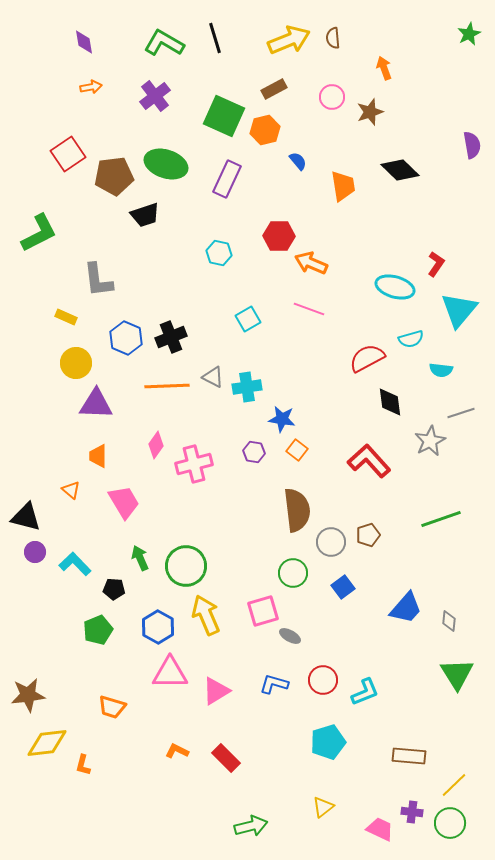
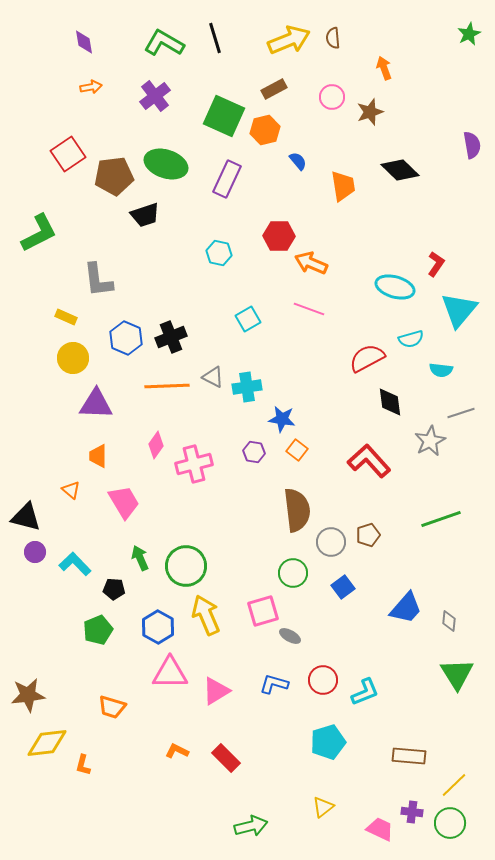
yellow circle at (76, 363): moved 3 px left, 5 px up
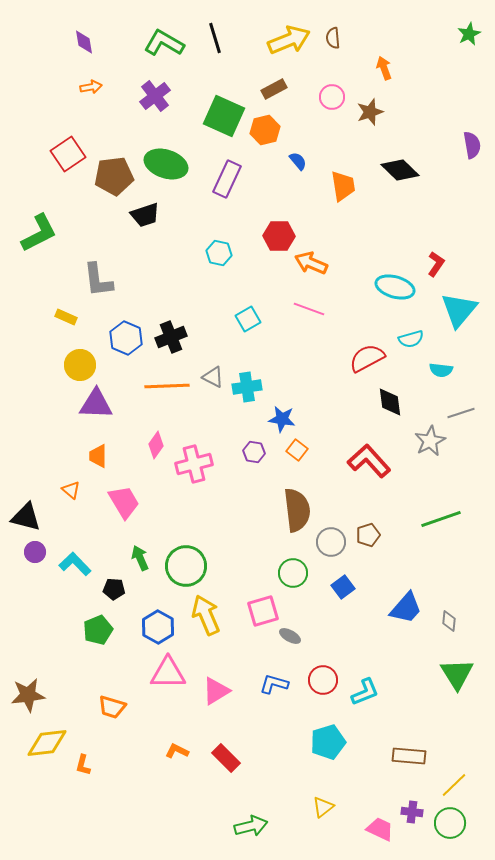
yellow circle at (73, 358): moved 7 px right, 7 px down
pink triangle at (170, 673): moved 2 px left
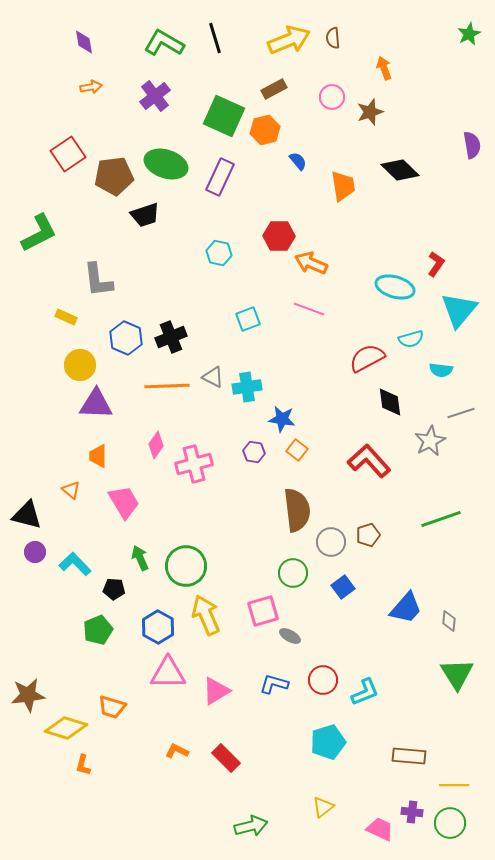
purple rectangle at (227, 179): moved 7 px left, 2 px up
cyan square at (248, 319): rotated 10 degrees clockwise
black triangle at (26, 517): moved 1 px right, 2 px up
yellow diamond at (47, 743): moved 19 px right, 15 px up; rotated 24 degrees clockwise
yellow line at (454, 785): rotated 44 degrees clockwise
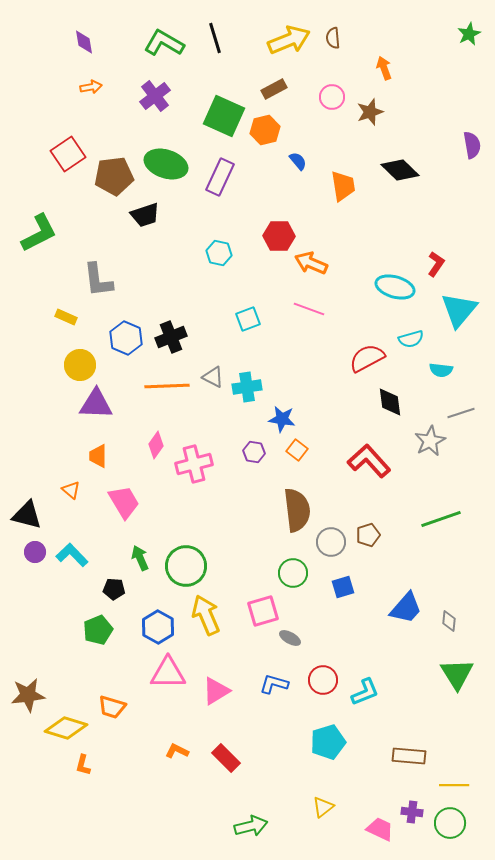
cyan L-shape at (75, 564): moved 3 px left, 9 px up
blue square at (343, 587): rotated 20 degrees clockwise
gray ellipse at (290, 636): moved 2 px down
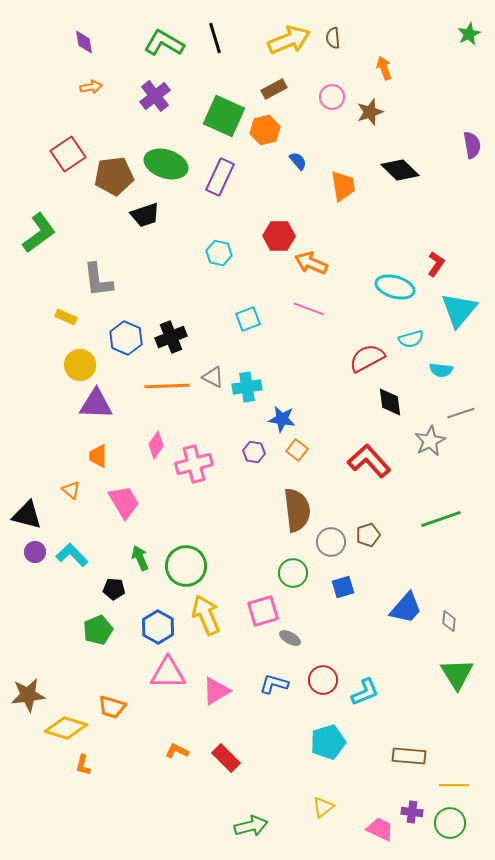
green L-shape at (39, 233): rotated 9 degrees counterclockwise
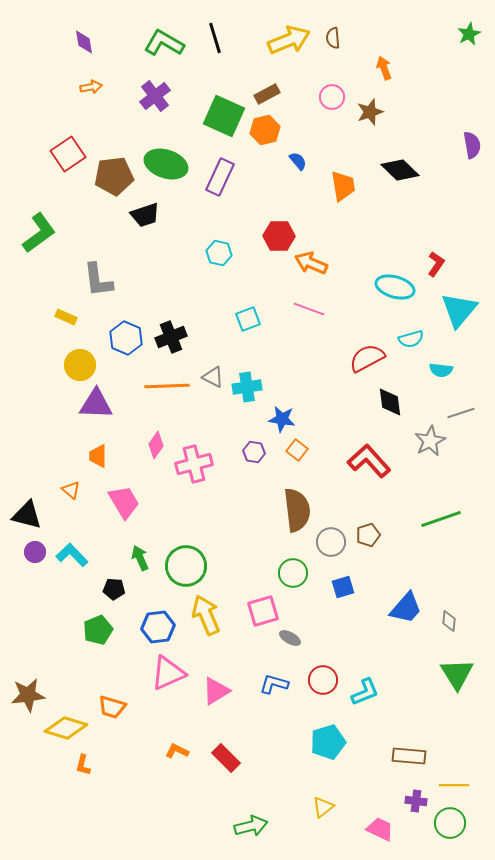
brown rectangle at (274, 89): moved 7 px left, 5 px down
blue hexagon at (158, 627): rotated 24 degrees clockwise
pink triangle at (168, 673): rotated 24 degrees counterclockwise
purple cross at (412, 812): moved 4 px right, 11 px up
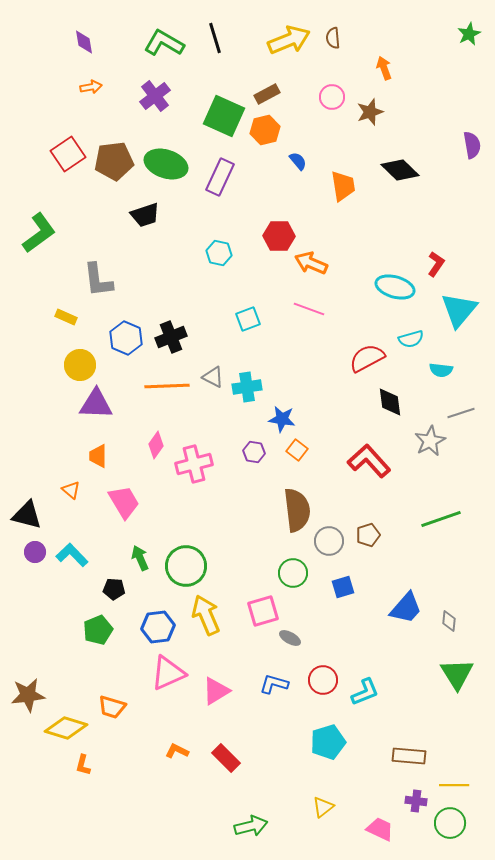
brown pentagon at (114, 176): moved 15 px up
gray circle at (331, 542): moved 2 px left, 1 px up
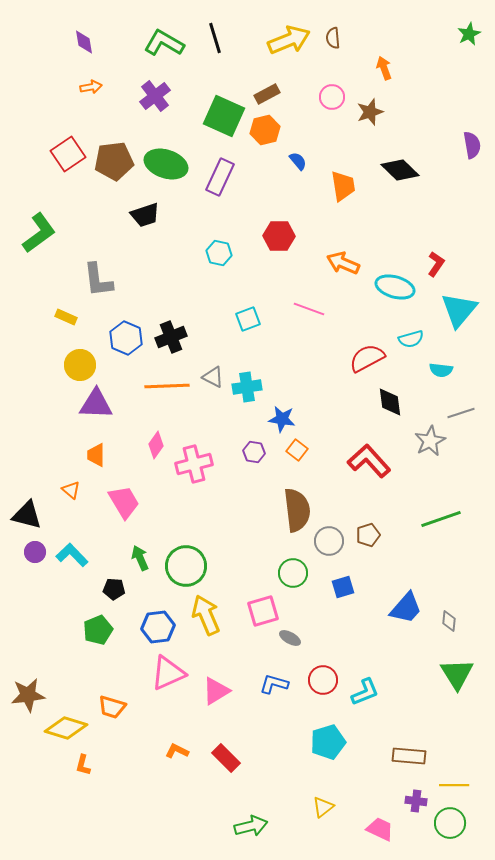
orange arrow at (311, 263): moved 32 px right
orange trapezoid at (98, 456): moved 2 px left, 1 px up
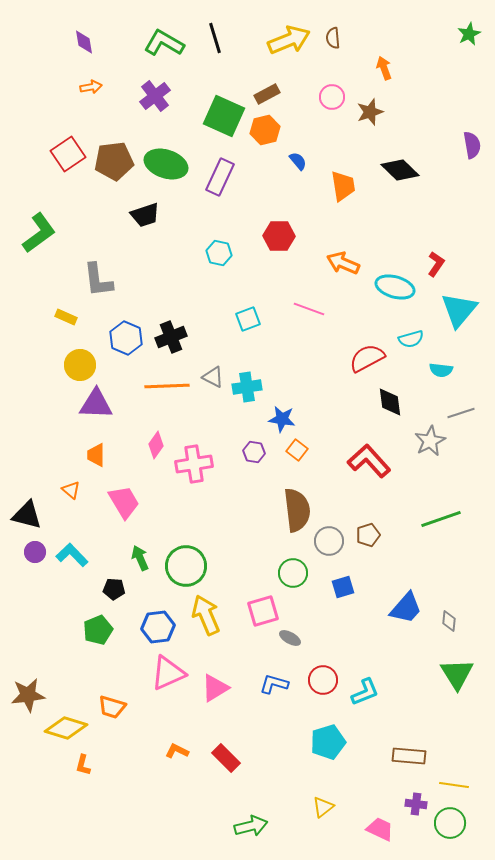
pink cross at (194, 464): rotated 6 degrees clockwise
pink triangle at (216, 691): moved 1 px left, 3 px up
yellow line at (454, 785): rotated 8 degrees clockwise
purple cross at (416, 801): moved 3 px down
